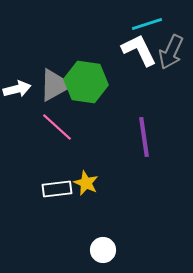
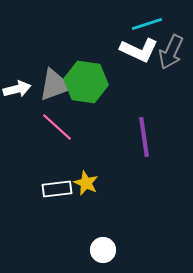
white L-shape: rotated 141 degrees clockwise
gray triangle: rotated 9 degrees clockwise
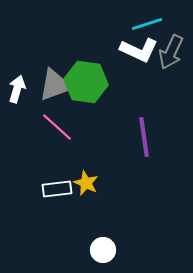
white arrow: rotated 60 degrees counterclockwise
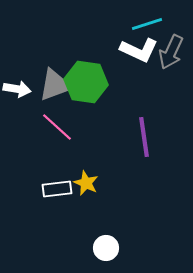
white arrow: rotated 84 degrees clockwise
white circle: moved 3 px right, 2 px up
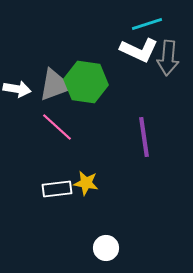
gray arrow: moved 3 px left, 6 px down; rotated 20 degrees counterclockwise
yellow star: rotated 15 degrees counterclockwise
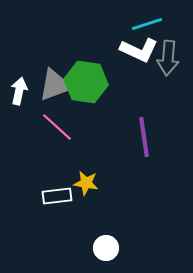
white arrow: moved 2 px right, 2 px down; rotated 88 degrees counterclockwise
white rectangle: moved 7 px down
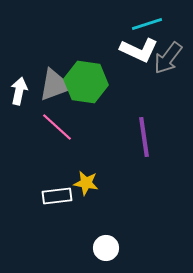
gray arrow: rotated 32 degrees clockwise
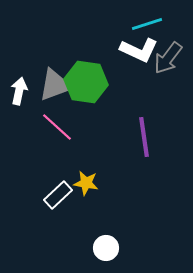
white rectangle: moved 1 px right, 1 px up; rotated 36 degrees counterclockwise
